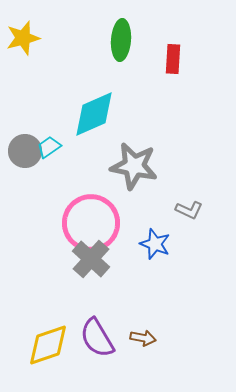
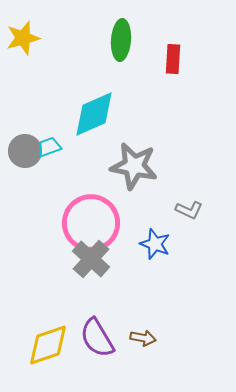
cyan trapezoid: rotated 15 degrees clockwise
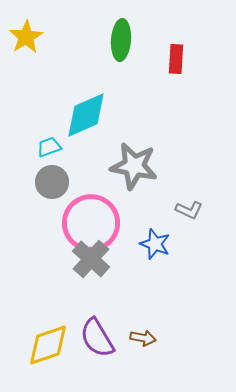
yellow star: moved 3 px right, 1 px up; rotated 16 degrees counterclockwise
red rectangle: moved 3 px right
cyan diamond: moved 8 px left, 1 px down
gray circle: moved 27 px right, 31 px down
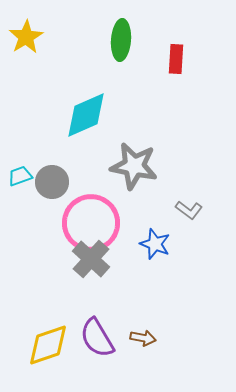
cyan trapezoid: moved 29 px left, 29 px down
gray L-shape: rotated 12 degrees clockwise
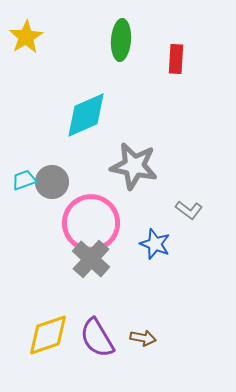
cyan trapezoid: moved 4 px right, 4 px down
yellow diamond: moved 10 px up
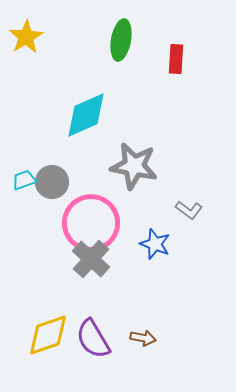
green ellipse: rotated 6 degrees clockwise
purple semicircle: moved 4 px left, 1 px down
